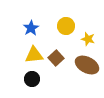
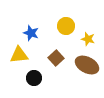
blue star: moved 5 px down; rotated 21 degrees counterclockwise
yellow triangle: moved 15 px left
black circle: moved 2 px right, 1 px up
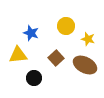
yellow triangle: moved 1 px left
brown ellipse: moved 2 px left
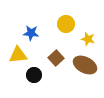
yellow circle: moved 2 px up
blue star: rotated 14 degrees counterclockwise
black circle: moved 3 px up
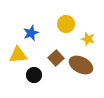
blue star: rotated 28 degrees counterclockwise
brown ellipse: moved 4 px left
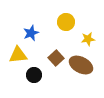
yellow circle: moved 2 px up
yellow star: rotated 24 degrees counterclockwise
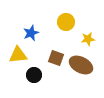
brown square: rotated 28 degrees counterclockwise
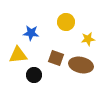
blue star: rotated 28 degrees clockwise
brown ellipse: rotated 15 degrees counterclockwise
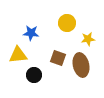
yellow circle: moved 1 px right, 1 px down
brown square: moved 2 px right
brown ellipse: rotated 65 degrees clockwise
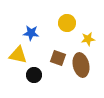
yellow triangle: rotated 18 degrees clockwise
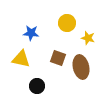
yellow star: moved 1 px up; rotated 24 degrees clockwise
yellow triangle: moved 3 px right, 4 px down
brown ellipse: moved 2 px down
black circle: moved 3 px right, 11 px down
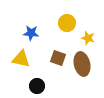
brown ellipse: moved 1 px right, 3 px up
